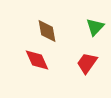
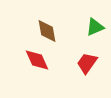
green triangle: rotated 24 degrees clockwise
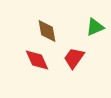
red trapezoid: moved 13 px left, 5 px up
